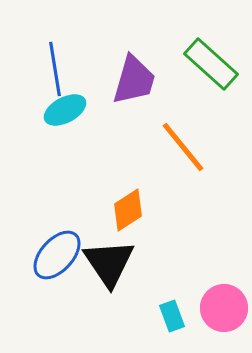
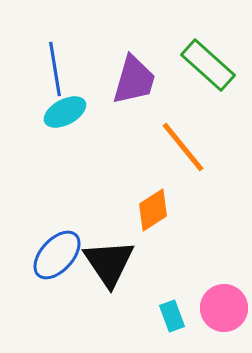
green rectangle: moved 3 px left, 1 px down
cyan ellipse: moved 2 px down
orange diamond: moved 25 px right
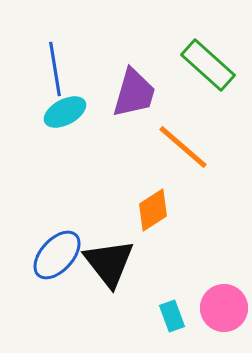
purple trapezoid: moved 13 px down
orange line: rotated 10 degrees counterclockwise
black triangle: rotated 4 degrees counterclockwise
